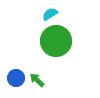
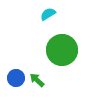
cyan semicircle: moved 2 px left
green circle: moved 6 px right, 9 px down
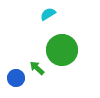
green arrow: moved 12 px up
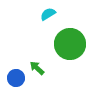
green circle: moved 8 px right, 6 px up
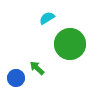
cyan semicircle: moved 1 px left, 4 px down
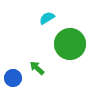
blue circle: moved 3 px left
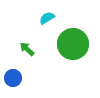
green circle: moved 3 px right
green arrow: moved 10 px left, 19 px up
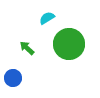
green circle: moved 4 px left
green arrow: moved 1 px up
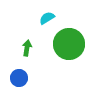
green arrow: rotated 56 degrees clockwise
blue circle: moved 6 px right
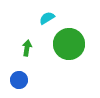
blue circle: moved 2 px down
